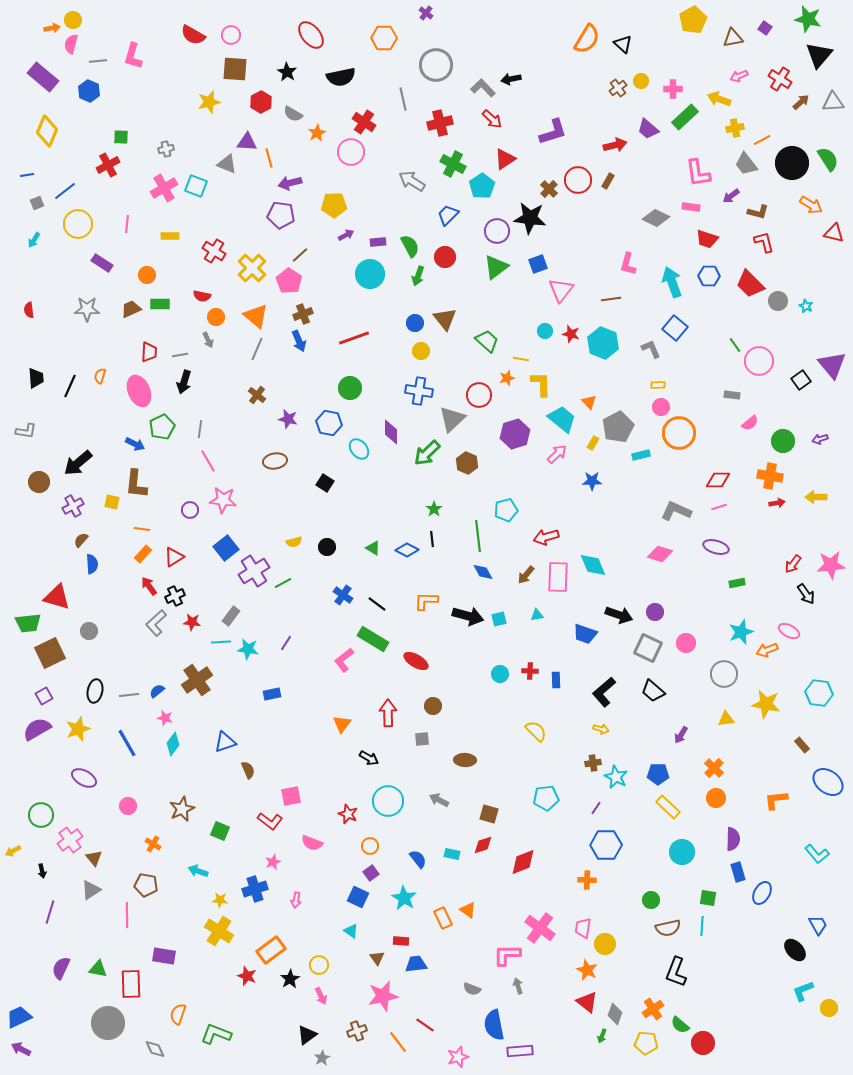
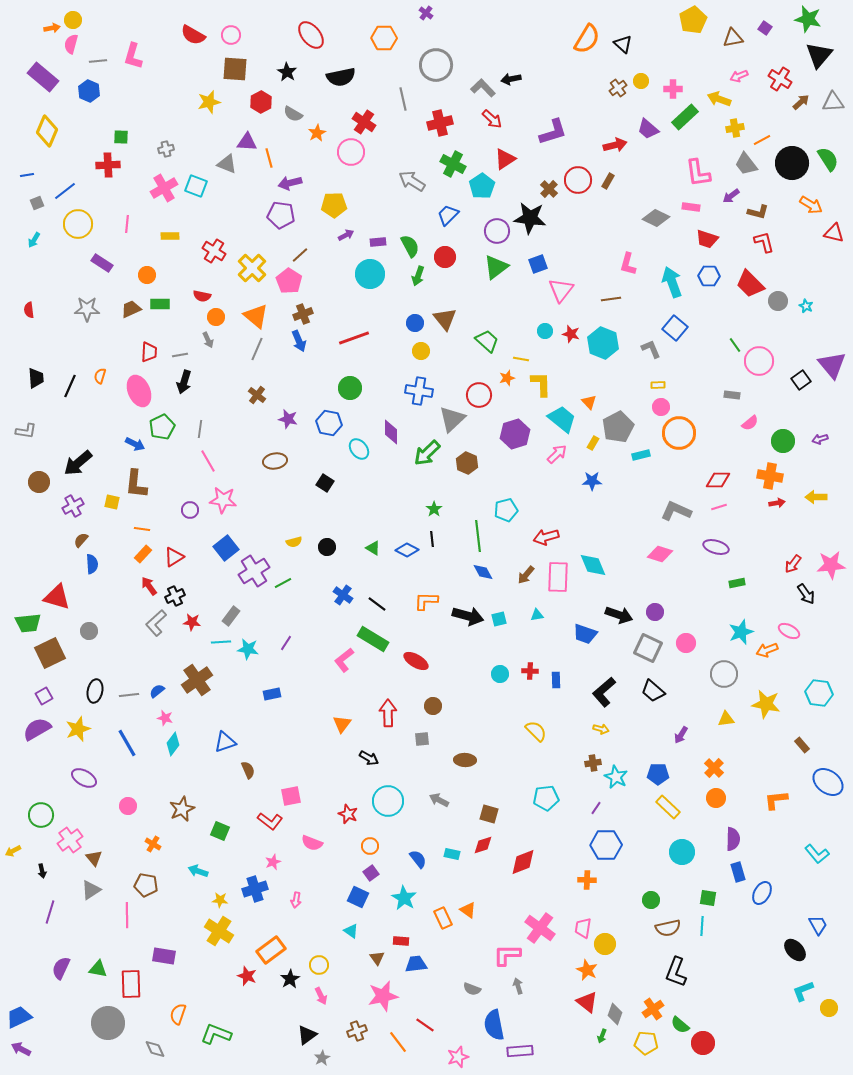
red cross at (108, 165): rotated 25 degrees clockwise
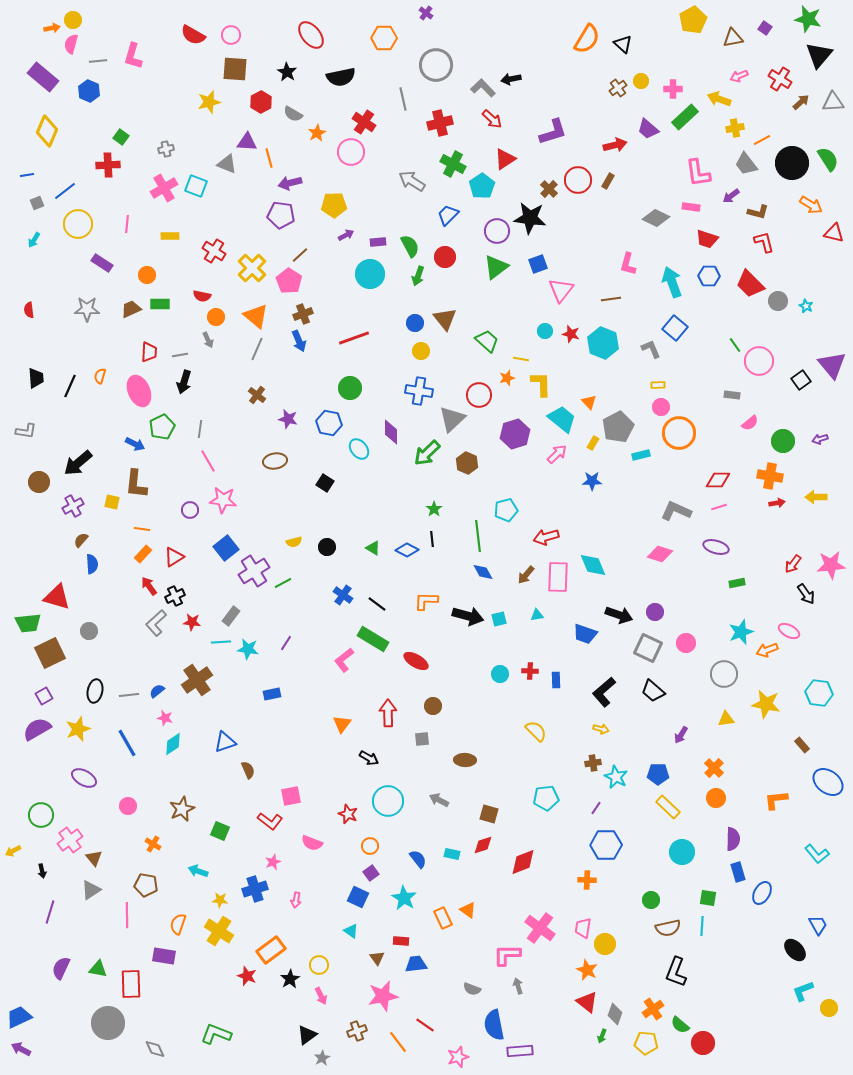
green square at (121, 137): rotated 35 degrees clockwise
cyan diamond at (173, 744): rotated 20 degrees clockwise
orange semicircle at (178, 1014): moved 90 px up
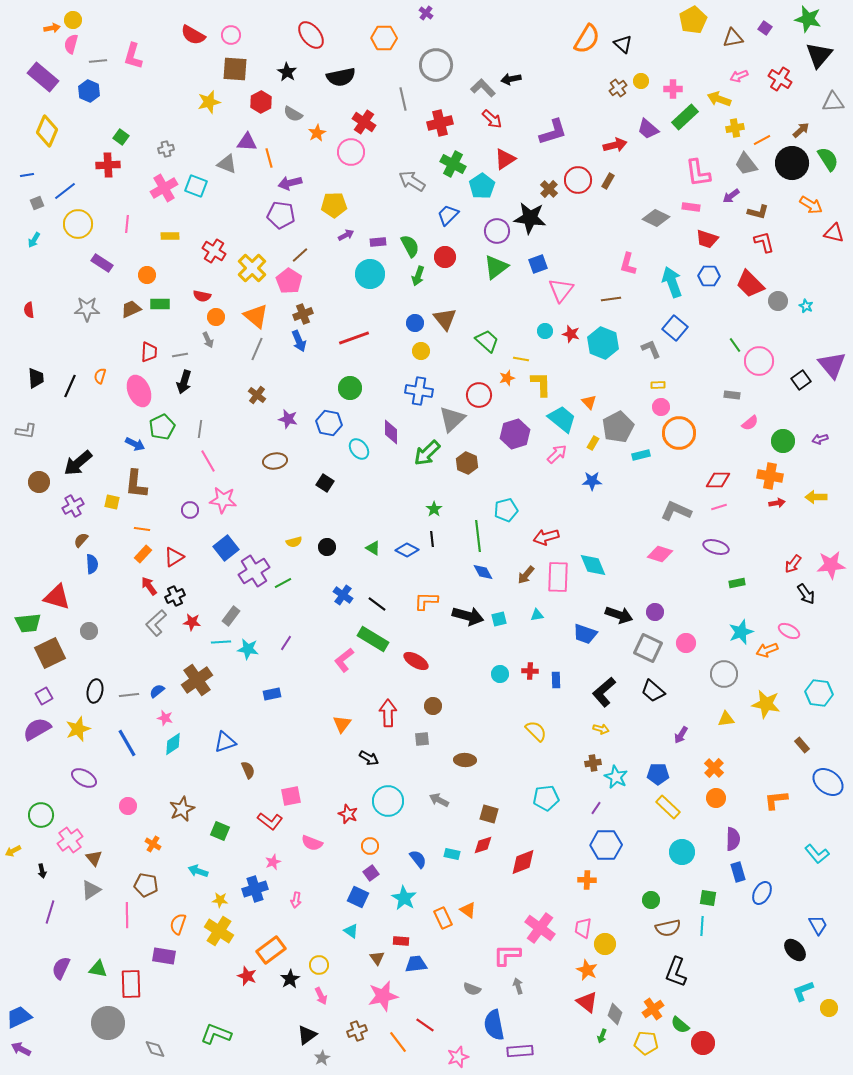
brown arrow at (801, 102): moved 28 px down
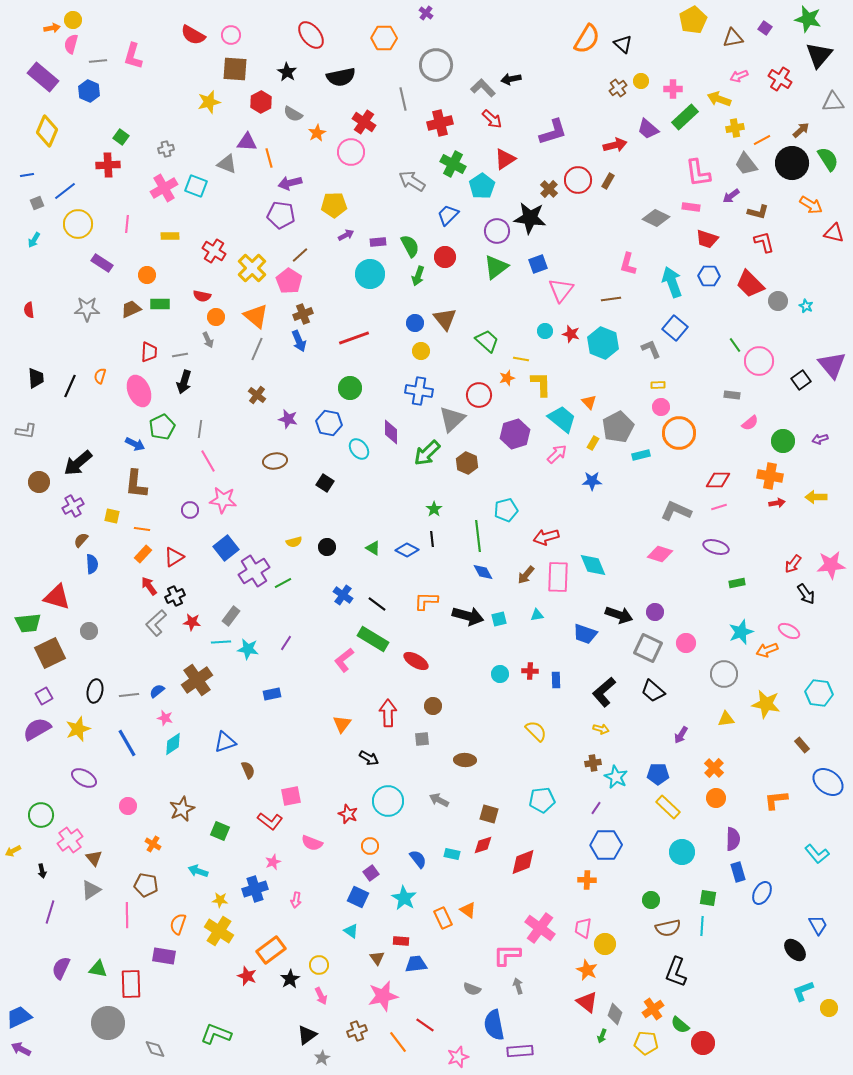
yellow square at (112, 502): moved 14 px down
cyan pentagon at (546, 798): moved 4 px left, 2 px down
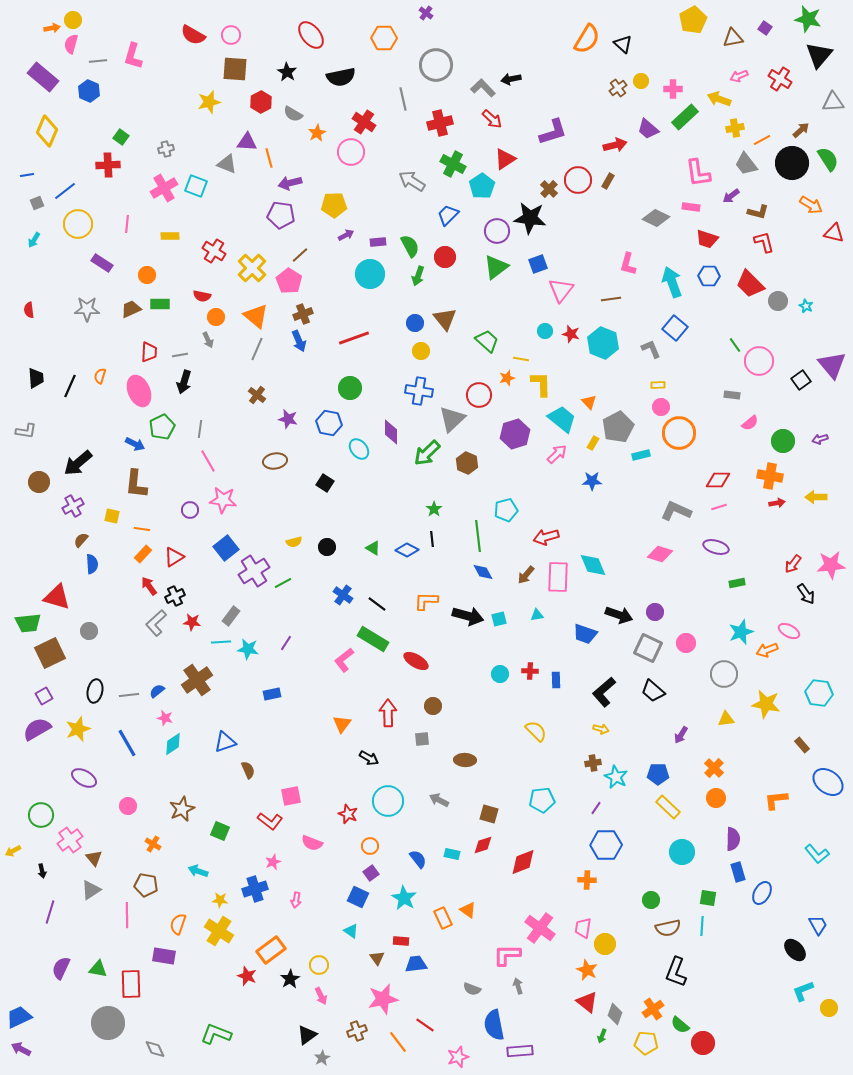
pink star at (383, 996): moved 3 px down
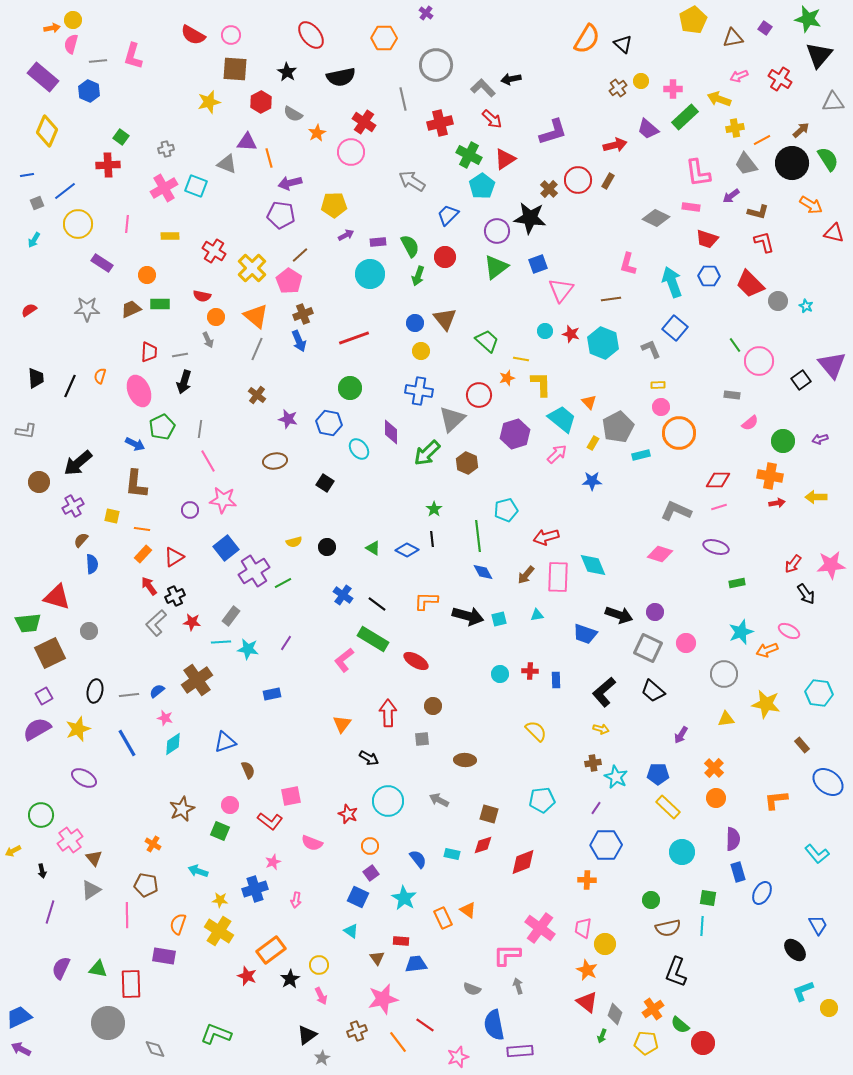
green cross at (453, 164): moved 16 px right, 9 px up
red semicircle at (29, 310): rotated 63 degrees clockwise
pink circle at (128, 806): moved 102 px right, 1 px up
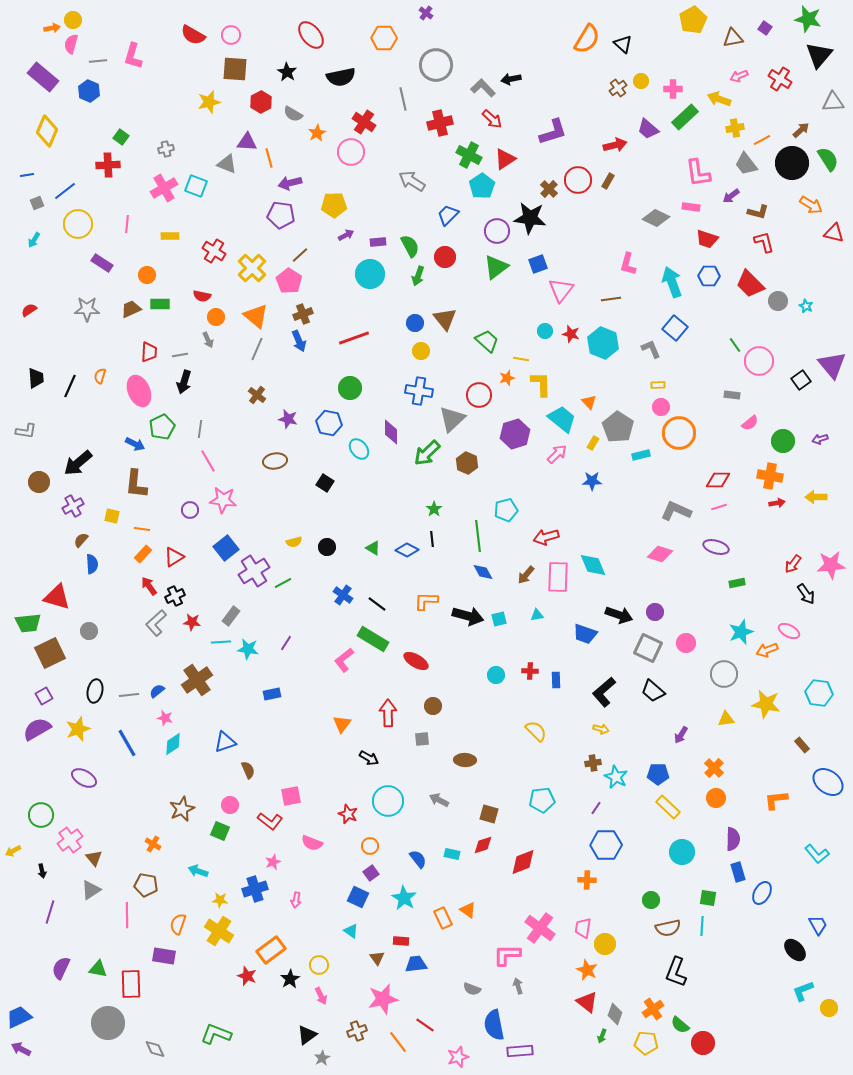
gray pentagon at (618, 427): rotated 12 degrees counterclockwise
cyan circle at (500, 674): moved 4 px left, 1 px down
